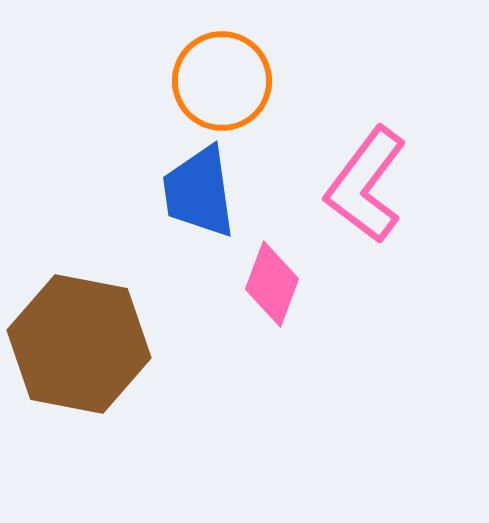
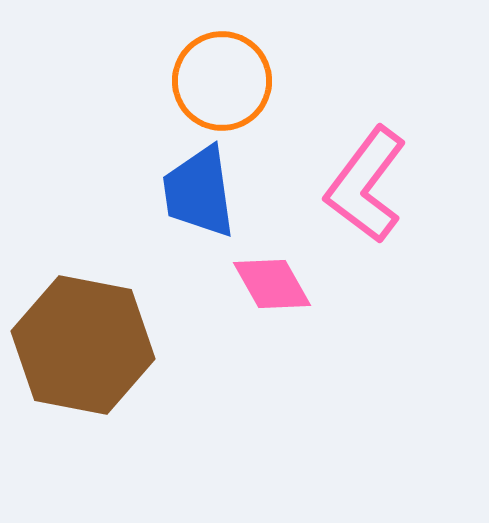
pink diamond: rotated 50 degrees counterclockwise
brown hexagon: moved 4 px right, 1 px down
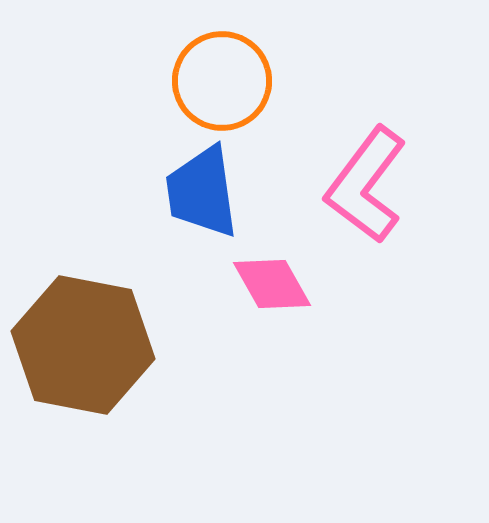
blue trapezoid: moved 3 px right
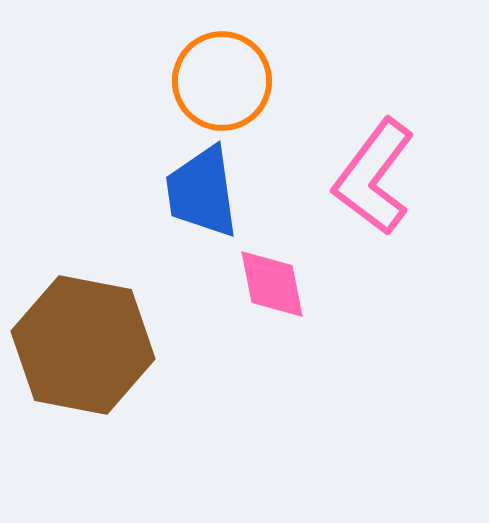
pink L-shape: moved 8 px right, 8 px up
pink diamond: rotated 18 degrees clockwise
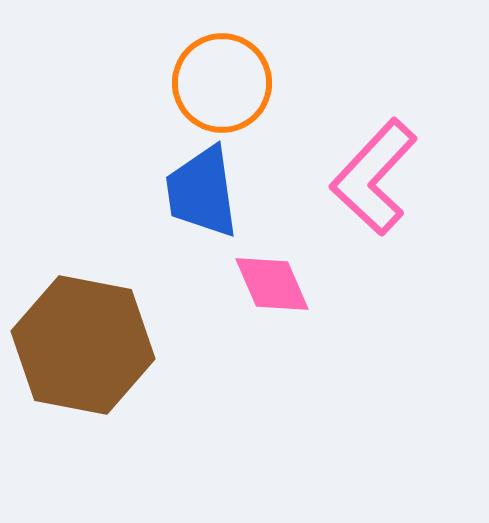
orange circle: moved 2 px down
pink L-shape: rotated 6 degrees clockwise
pink diamond: rotated 12 degrees counterclockwise
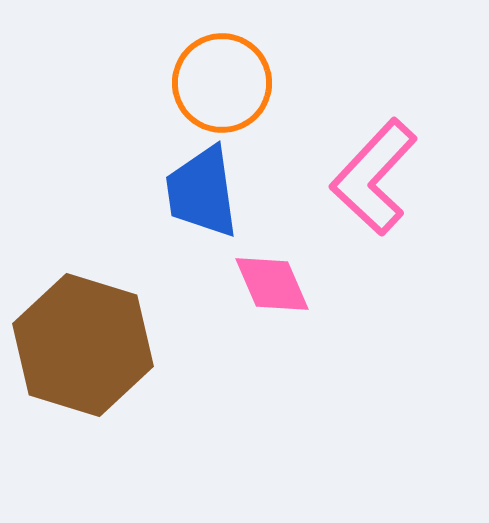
brown hexagon: rotated 6 degrees clockwise
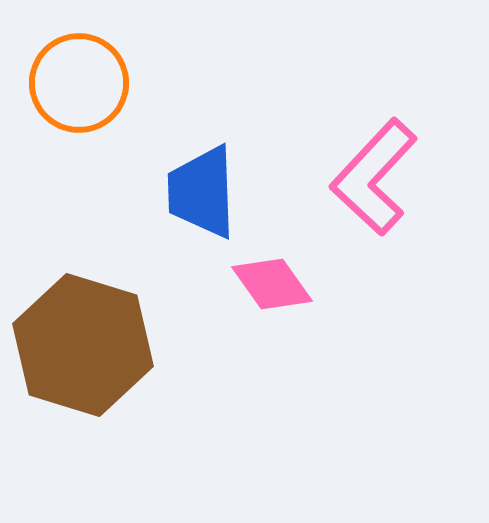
orange circle: moved 143 px left
blue trapezoid: rotated 6 degrees clockwise
pink diamond: rotated 12 degrees counterclockwise
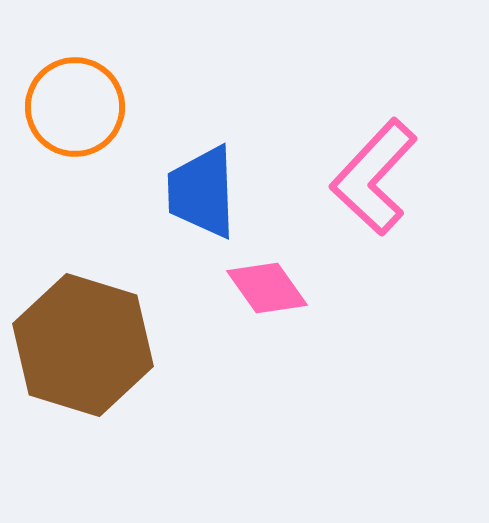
orange circle: moved 4 px left, 24 px down
pink diamond: moved 5 px left, 4 px down
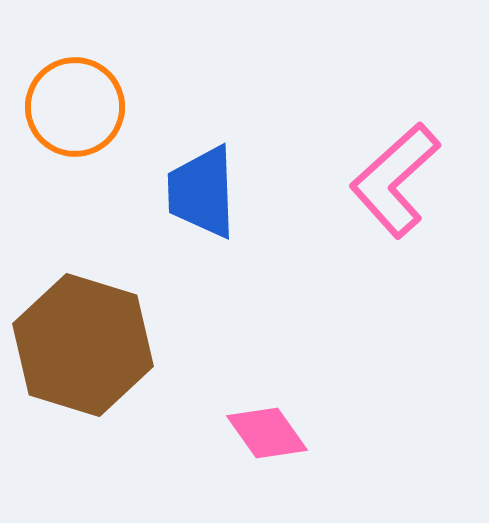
pink L-shape: moved 21 px right, 3 px down; rotated 5 degrees clockwise
pink diamond: moved 145 px down
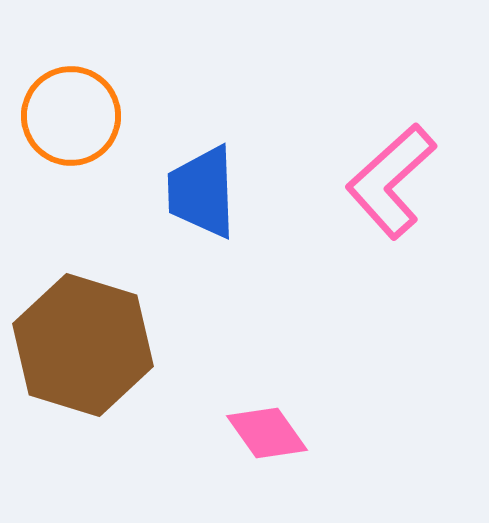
orange circle: moved 4 px left, 9 px down
pink L-shape: moved 4 px left, 1 px down
